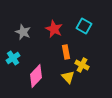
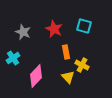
cyan square: rotated 14 degrees counterclockwise
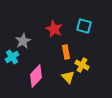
gray star: moved 9 px down; rotated 21 degrees clockwise
cyan cross: moved 1 px left, 1 px up
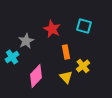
red star: moved 2 px left
gray star: moved 3 px right
yellow cross: moved 1 px right, 1 px down; rotated 24 degrees clockwise
yellow triangle: moved 2 px left
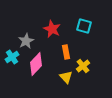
pink diamond: moved 12 px up
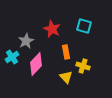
yellow cross: rotated 32 degrees counterclockwise
